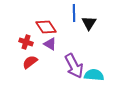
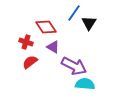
blue line: rotated 36 degrees clockwise
purple triangle: moved 3 px right, 3 px down
purple arrow: rotated 35 degrees counterclockwise
cyan semicircle: moved 9 px left, 9 px down
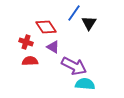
red semicircle: moved 1 px up; rotated 35 degrees clockwise
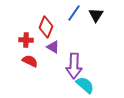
black triangle: moved 7 px right, 8 px up
red diamond: rotated 55 degrees clockwise
red cross: moved 2 px up; rotated 16 degrees counterclockwise
red semicircle: rotated 28 degrees clockwise
purple arrow: rotated 65 degrees clockwise
cyan semicircle: moved 1 px down; rotated 36 degrees clockwise
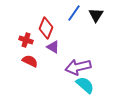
red diamond: moved 1 px down
red cross: rotated 16 degrees clockwise
purple arrow: moved 4 px right, 1 px down; rotated 75 degrees clockwise
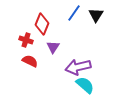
red diamond: moved 4 px left, 4 px up
purple triangle: rotated 32 degrees clockwise
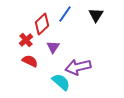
blue line: moved 9 px left, 1 px down
red diamond: rotated 25 degrees clockwise
red cross: rotated 32 degrees clockwise
cyan semicircle: moved 24 px left, 3 px up
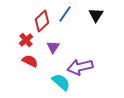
red diamond: moved 3 px up
purple arrow: moved 2 px right
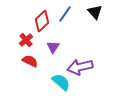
black triangle: moved 1 px left, 3 px up; rotated 14 degrees counterclockwise
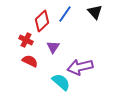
red cross: rotated 24 degrees counterclockwise
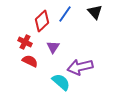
red cross: moved 1 px left, 2 px down
